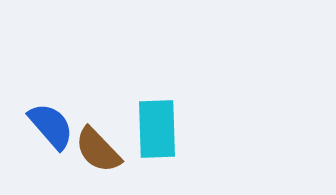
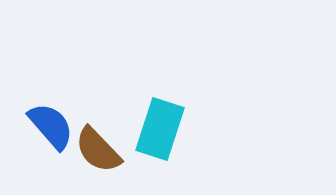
cyan rectangle: moved 3 px right; rotated 20 degrees clockwise
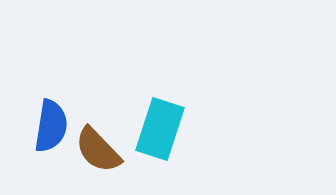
blue semicircle: rotated 50 degrees clockwise
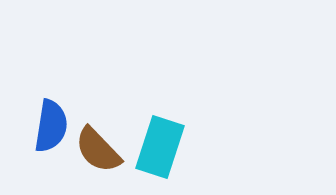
cyan rectangle: moved 18 px down
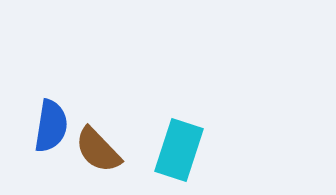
cyan rectangle: moved 19 px right, 3 px down
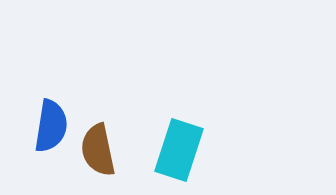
brown semicircle: rotated 32 degrees clockwise
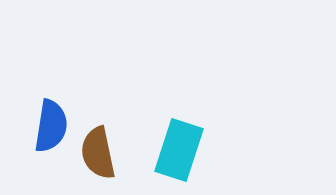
brown semicircle: moved 3 px down
